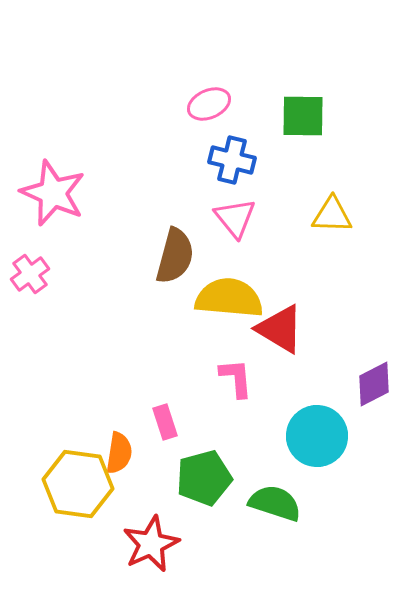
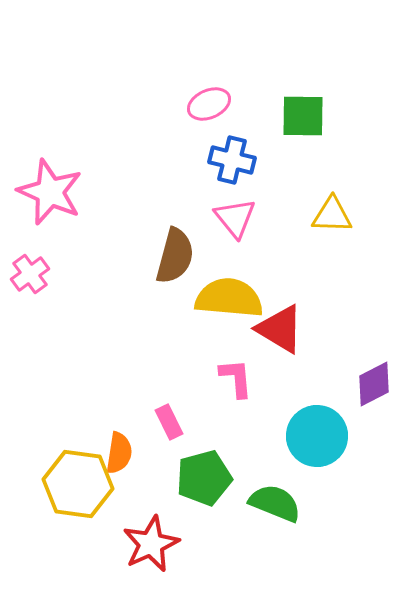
pink star: moved 3 px left, 1 px up
pink rectangle: moved 4 px right; rotated 8 degrees counterclockwise
green semicircle: rotated 4 degrees clockwise
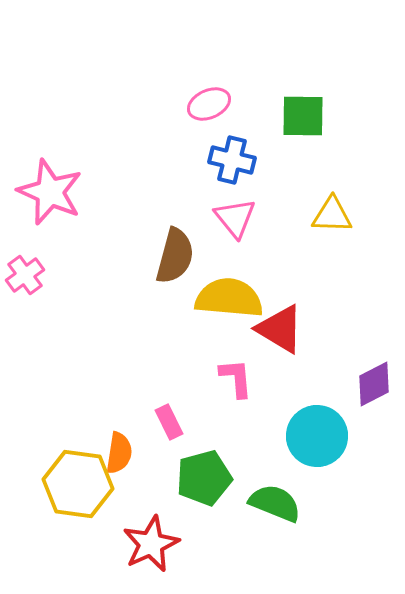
pink cross: moved 5 px left, 1 px down
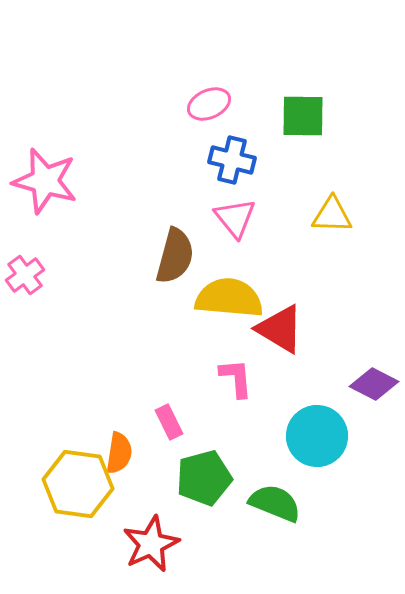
pink star: moved 5 px left, 11 px up; rotated 8 degrees counterclockwise
purple diamond: rotated 54 degrees clockwise
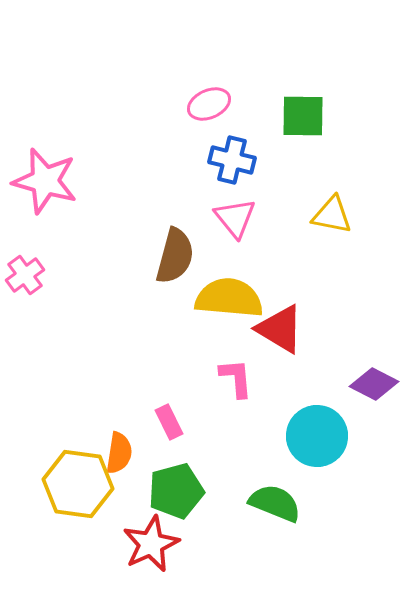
yellow triangle: rotated 9 degrees clockwise
green pentagon: moved 28 px left, 13 px down
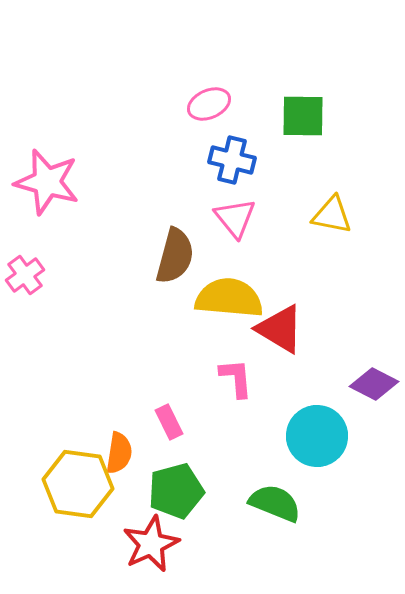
pink star: moved 2 px right, 1 px down
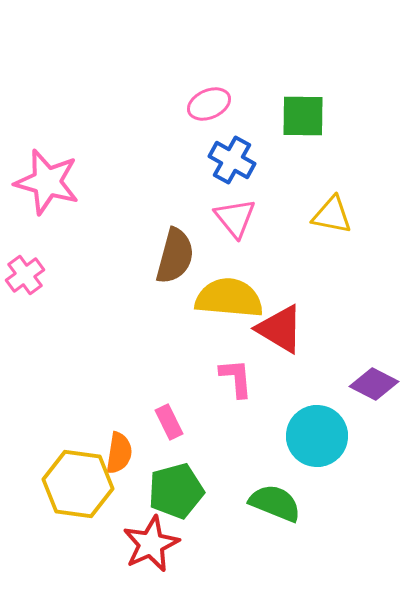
blue cross: rotated 15 degrees clockwise
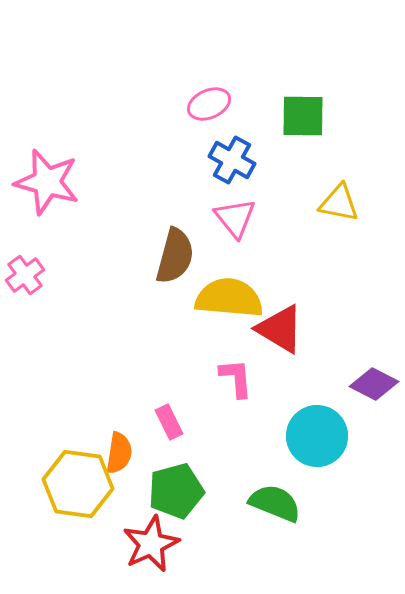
yellow triangle: moved 7 px right, 12 px up
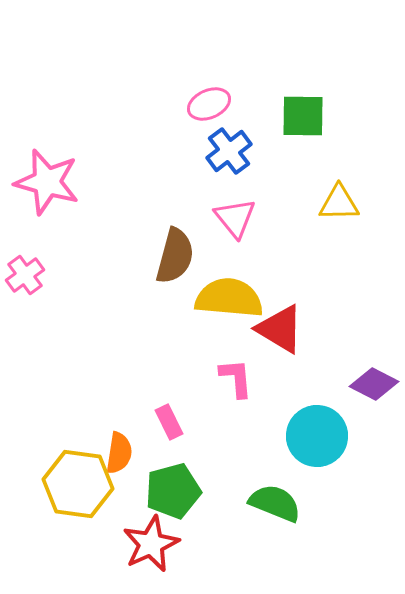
blue cross: moved 3 px left, 9 px up; rotated 24 degrees clockwise
yellow triangle: rotated 12 degrees counterclockwise
green pentagon: moved 3 px left
